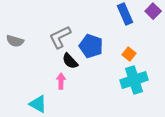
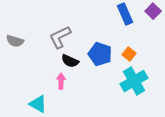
blue pentagon: moved 9 px right, 8 px down
black semicircle: rotated 24 degrees counterclockwise
cyan cross: moved 1 px down; rotated 12 degrees counterclockwise
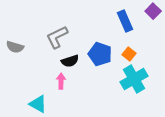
blue rectangle: moved 7 px down
gray L-shape: moved 3 px left
gray semicircle: moved 6 px down
black semicircle: rotated 42 degrees counterclockwise
cyan cross: moved 2 px up
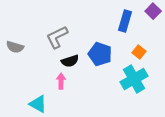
blue rectangle: rotated 40 degrees clockwise
orange square: moved 10 px right, 2 px up
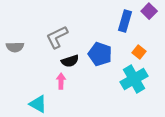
purple square: moved 4 px left
gray semicircle: rotated 18 degrees counterclockwise
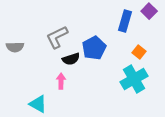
blue pentagon: moved 6 px left, 6 px up; rotated 25 degrees clockwise
black semicircle: moved 1 px right, 2 px up
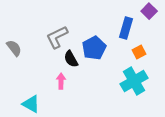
blue rectangle: moved 1 px right, 7 px down
gray semicircle: moved 1 px left, 1 px down; rotated 126 degrees counterclockwise
orange square: rotated 24 degrees clockwise
black semicircle: rotated 78 degrees clockwise
cyan cross: moved 2 px down
cyan triangle: moved 7 px left
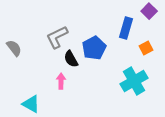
orange square: moved 7 px right, 4 px up
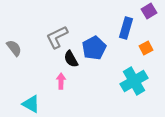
purple square: rotated 14 degrees clockwise
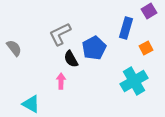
gray L-shape: moved 3 px right, 3 px up
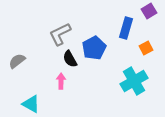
gray semicircle: moved 3 px right, 13 px down; rotated 90 degrees counterclockwise
black semicircle: moved 1 px left
